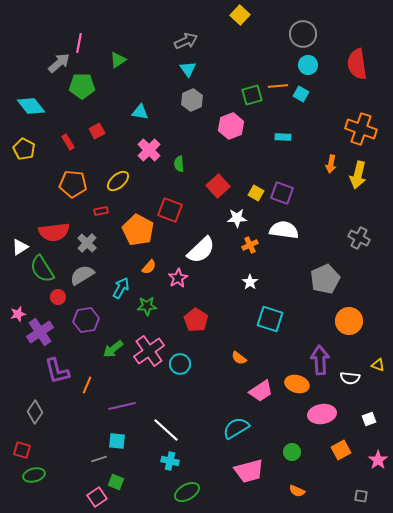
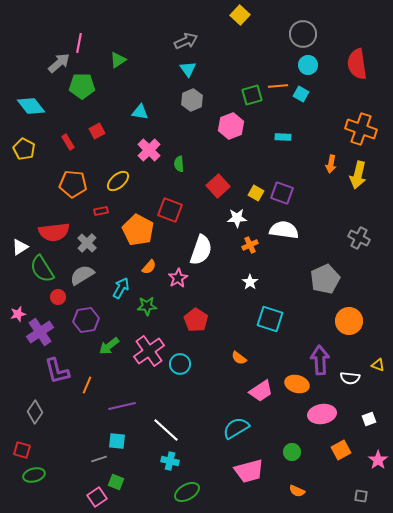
white semicircle at (201, 250): rotated 28 degrees counterclockwise
green arrow at (113, 349): moved 4 px left, 3 px up
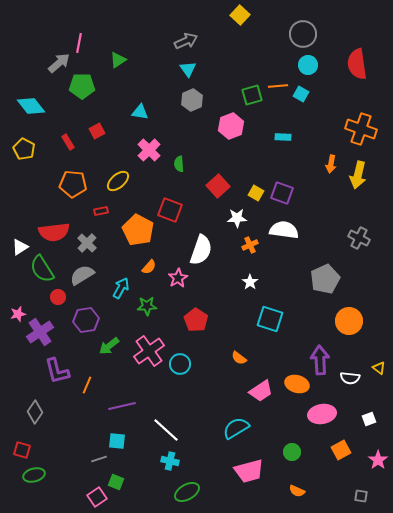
yellow triangle at (378, 365): moved 1 px right, 3 px down; rotated 16 degrees clockwise
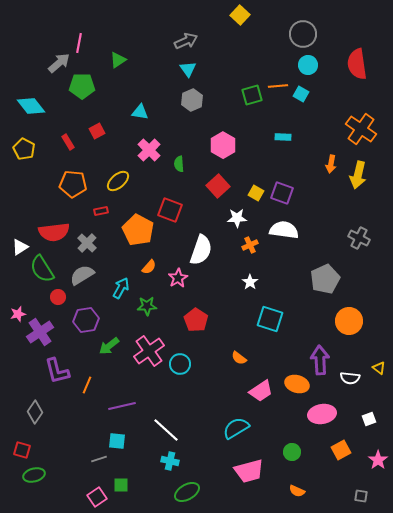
pink hexagon at (231, 126): moved 8 px left, 19 px down; rotated 10 degrees counterclockwise
orange cross at (361, 129): rotated 16 degrees clockwise
green square at (116, 482): moved 5 px right, 3 px down; rotated 21 degrees counterclockwise
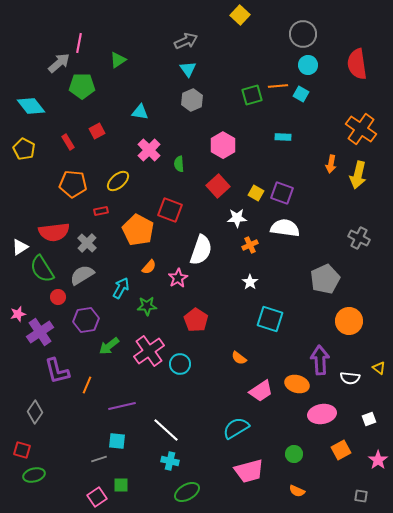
white semicircle at (284, 230): moved 1 px right, 2 px up
green circle at (292, 452): moved 2 px right, 2 px down
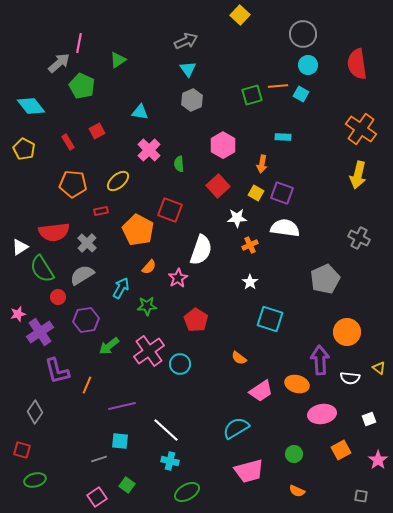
green pentagon at (82, 86): rotated 25 degrees clockwise
orange arrow at (331, 164): moved 69 px left
orange circle at (349, 321): moved 2 px left, 11 px down
cyan square at (117, 441): moved 3 px right
green ellipse at (34, 475): moved 1 px right, 5 px down
green square at (121, 485): moved 6 px right; rotated 35 degrees clockwise
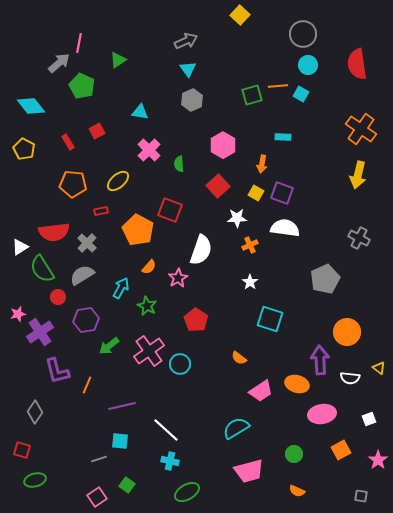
green star at (147, 306): rotated 30 degrees clockwise
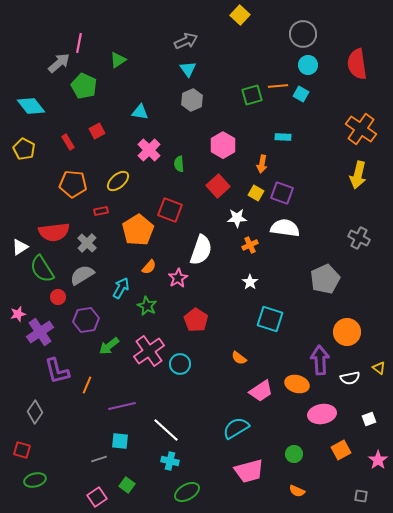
green pentagon at (82, 86): moved 2 px right
orange pentagon at (138, 230): rotated 12 degrees clockwise
white semicircle at (350, 378): rotated 18 degrees counterclockwise
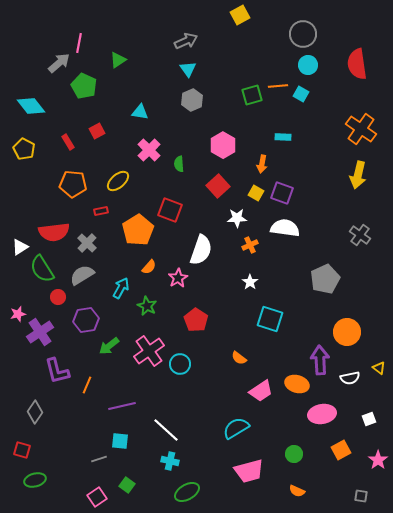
yellow square at (240, 15): rotated 18 degrees clockwise
gray cross at (359, 238): moved 1 px right, 3 px up; rotated 10 degrees clockwise
